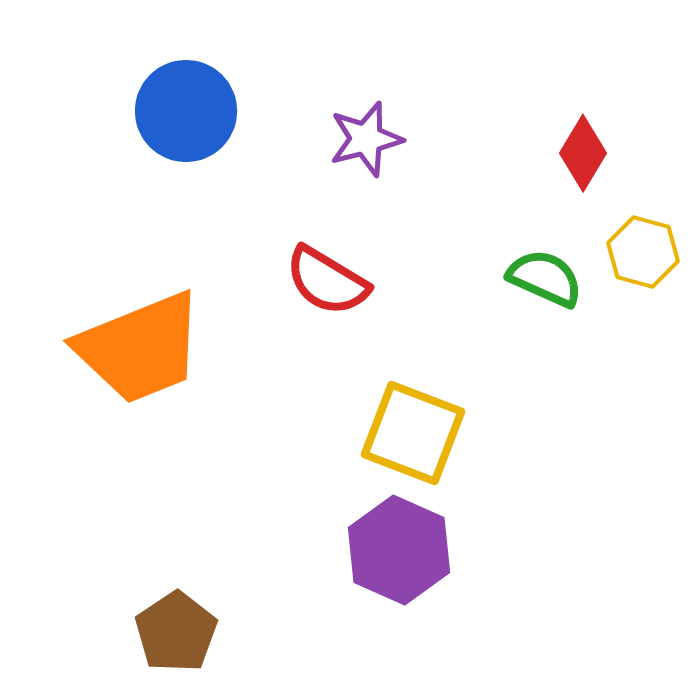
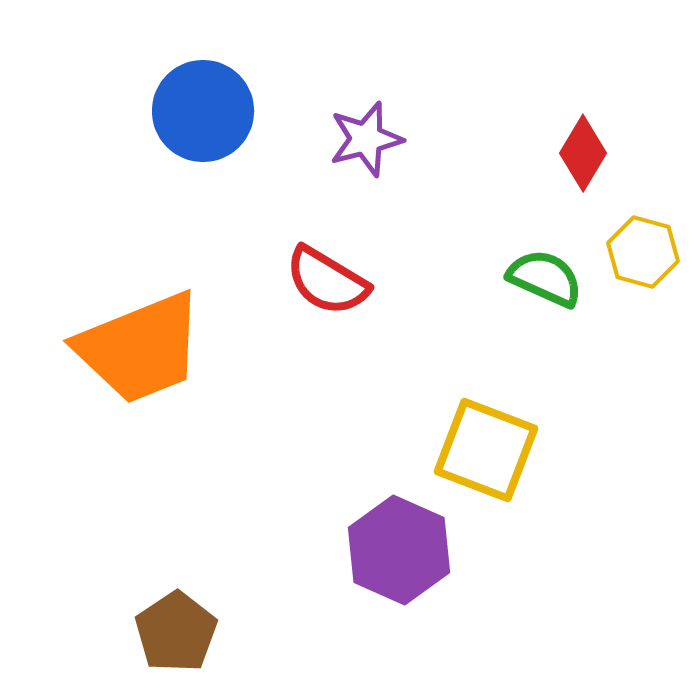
blue circle: moved 17 px right
yellow square: moved 73 px right, 17 px down
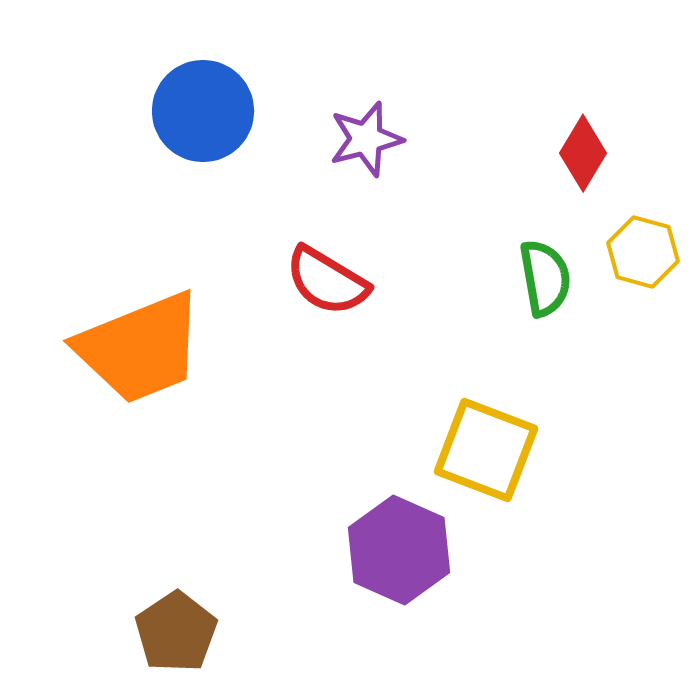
green semicircle: rotated 56 degrees clockwise
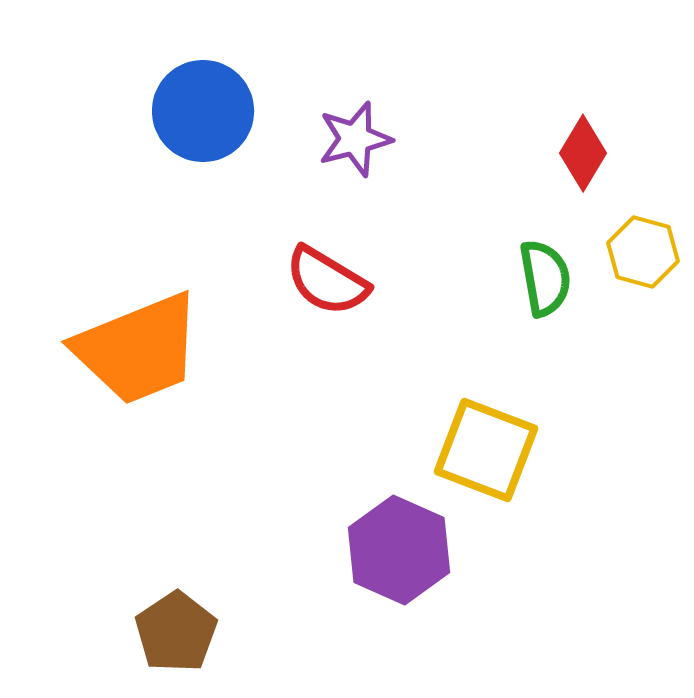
purple star: moved 11 px left
orange trapezoid: moved 2 px left, 1 px down
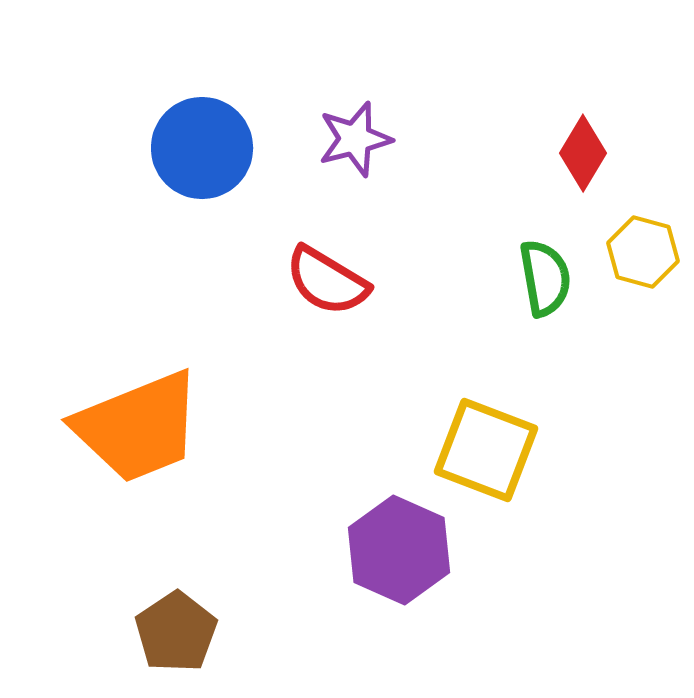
blue circle: moved 1 px left, 37 px down
orange trapezoid: moved 78 px down
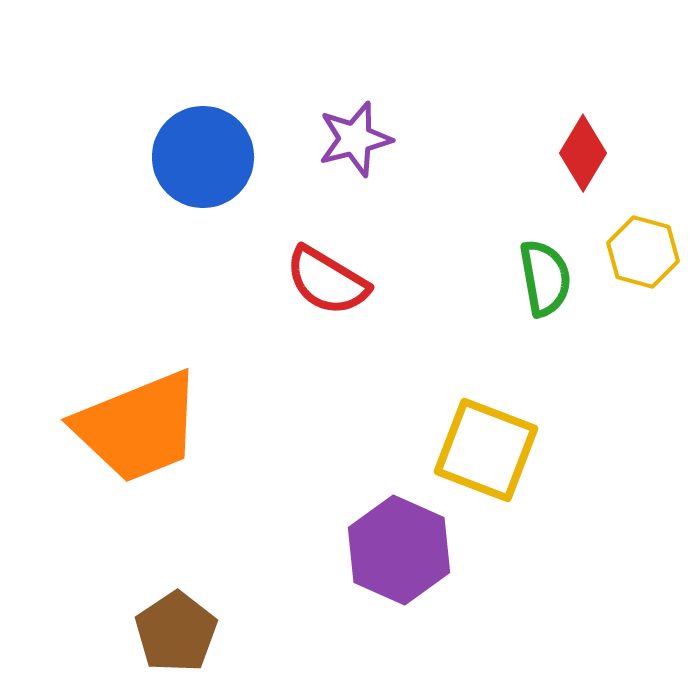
blue circle: moved 1 px right, 9 px down
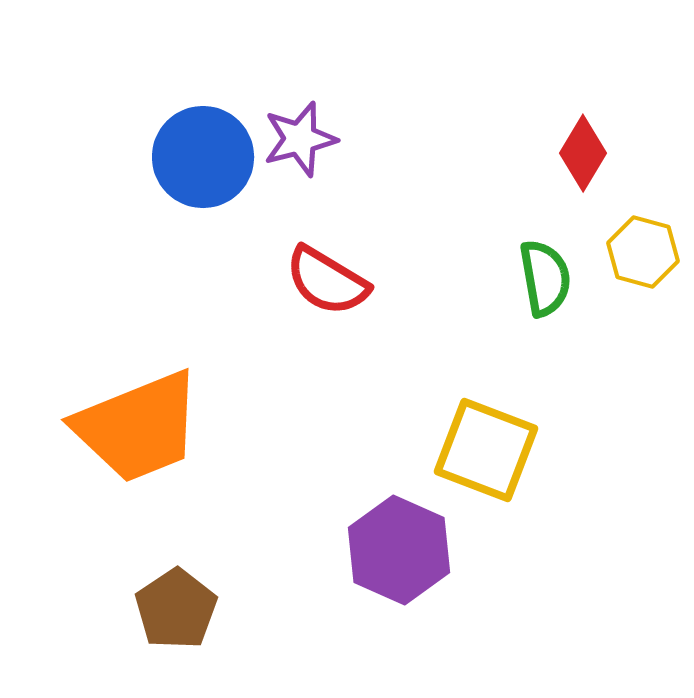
purple star: moved 55 px left
brown pentagon: moved 23 px up
